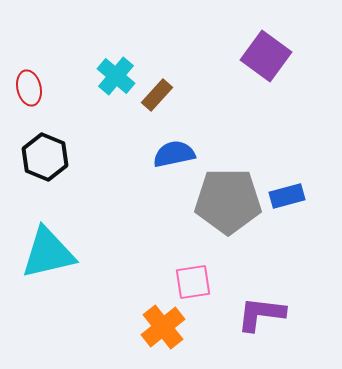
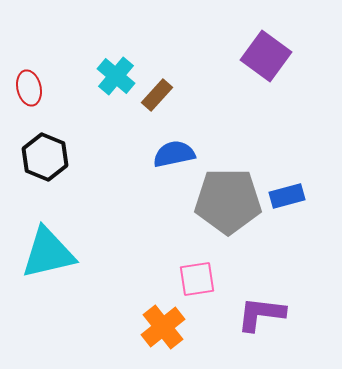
pink square: moved 4 px right, 3 px up
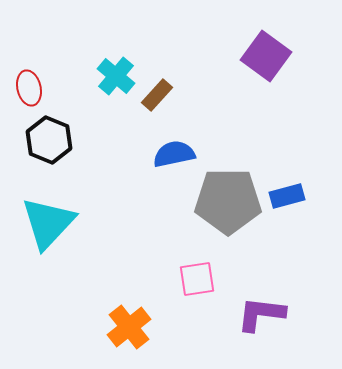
black hexagon: moved 4 px right, 17 px up
cyan triangle: moved 30 px up; rotated 34 degrees counterclockwise
orange cross: moved 34 px left
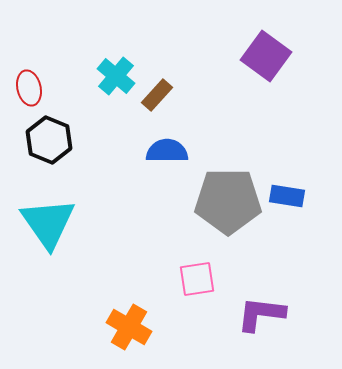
blue semicircle: moved 7 px left, 3 px up; rotated 12 degrees clockwise
blue rectangle: rotated 24 degrees clockwise
cyan triangle: rotated 18 degrees counterclockwise
orange cross: rotated 21 degrees counterclockwise
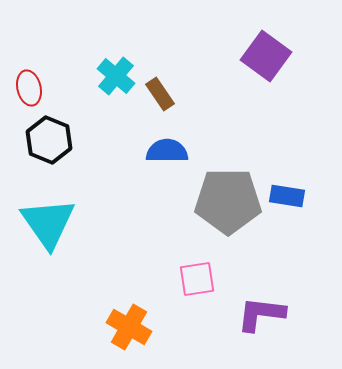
brown rectangle: moved 3 px right, 1 px up; rotated 76 degrees counterclockwise
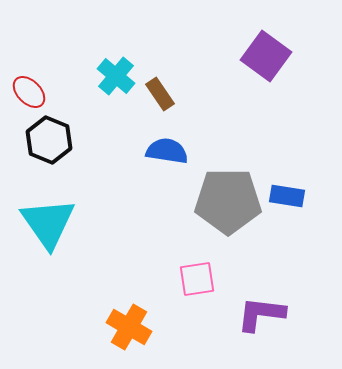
red ellipse: moved 4 px down; rotated 32 degrees counterclockwise
blue semicircle: rotated 9 degrees clockwise
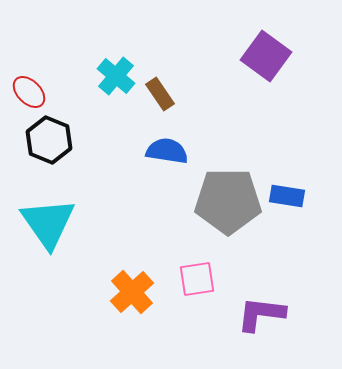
orange cross: moved 3 px right, 35 px up; rotated 18 degrees clockwise
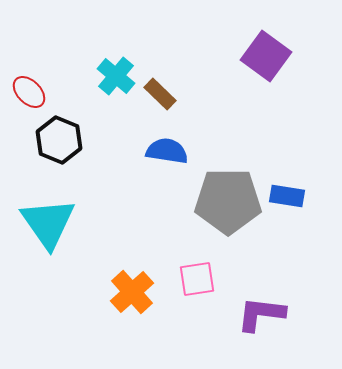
brown rectangle: rotated 12 degrees counterclockwise
black hexagon: moved 10 px right
